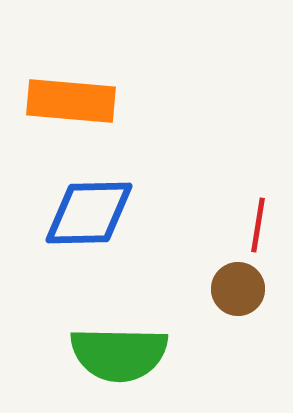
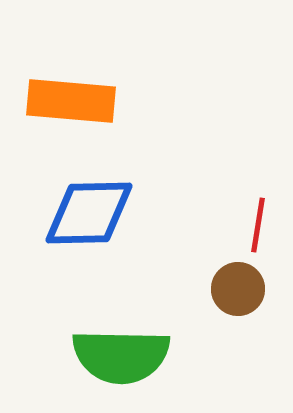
green semicircle: moved 2 px right, 2 px down
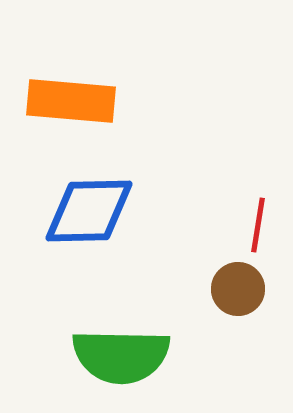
blue diamond: moved 2 px up
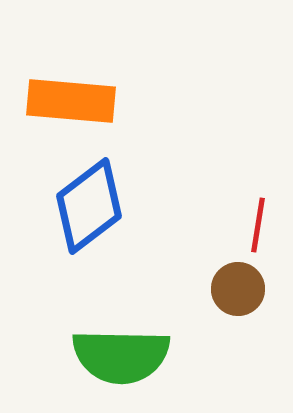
blue diamond: moved 5 px up; rotated 36 degrees counterclockwise
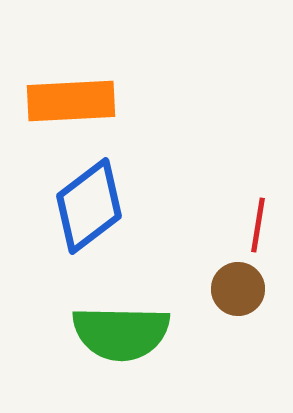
orange rectangle: rotated 8 degrees counterclockwise
green semicircle: moved 23 px up
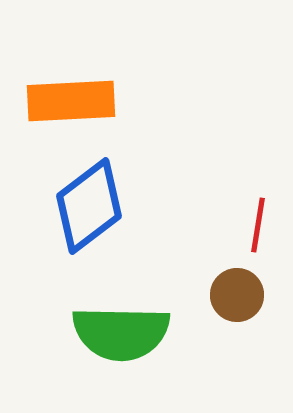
brown circle: moved 1 px left, 6 px down
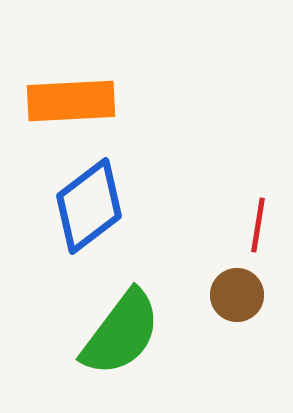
green semicircle: rotated 54 degrees counterclockwise
